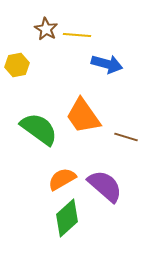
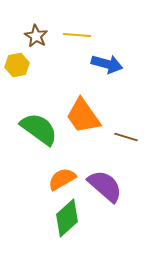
brown star: moved 10 px left, 7 px down
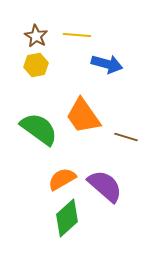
yellow hexagon: moved 19 px right
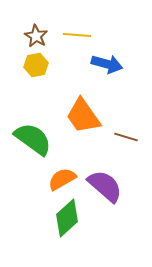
green semicircle: moved 6 px left, 10 px down
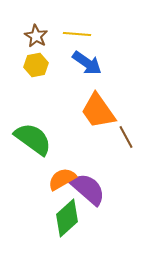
yellow line: moved 1 px up
blue arrow: moved 20 px left, 1 px up; rotated 20 degrees clockwise
orange trapezoid: moved 15 px right, 5 px up
brown line: rotated 45 degrees clockwise
purple semicircle: moved 17 px left, 3 px down
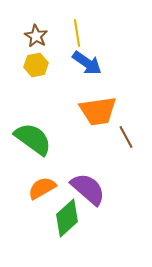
yellow line: moved 1 px up; rotated 76 degrees clockwise
orange trapezoid: rotated 63 degrees counterclockwise
orange semicircle: moved 20 px left, 9 px down
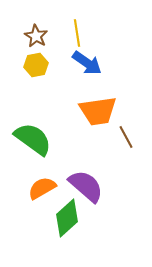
purple semicircle: moved 2 px left, 3 px up
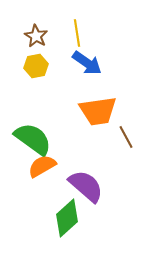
yellow hexagon: moved 1 px down
orange semicircle: moved 22 px up
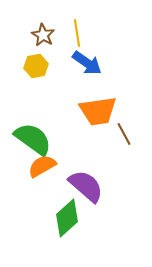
brown star: moved 7 px right, 1 px up
brown line: moved 2 px left, 3 px up
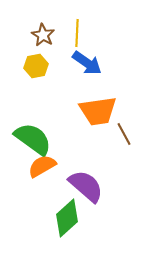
yellow line: rotated 12 degrees clockwise
